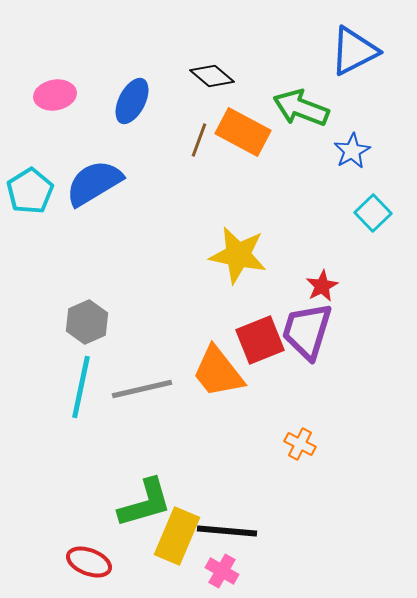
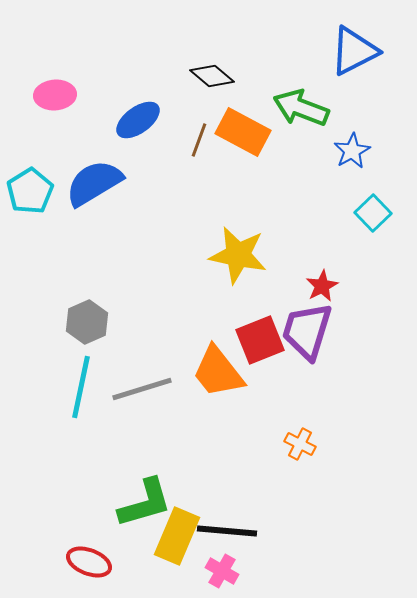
pink ellipse: rotated 6 degrees clockwise
blue ellipse: moved 6 px right, 19 px down; rotated 27 degrees clockwise
gray line: rotated 4 degrees counterclockwise
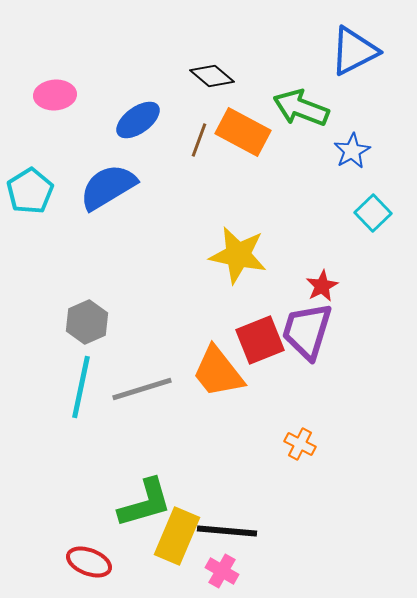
blue semicircle: moved 14 px right, 4 px down
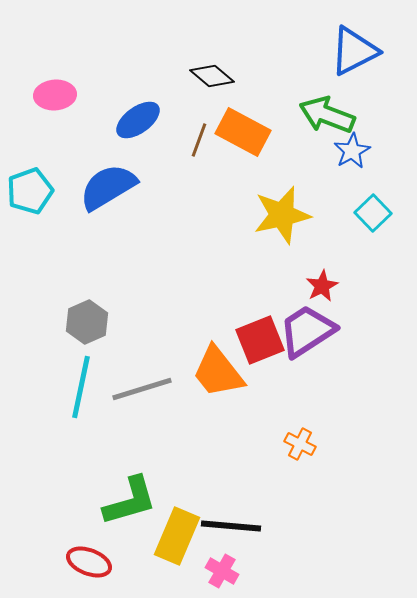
green arrow: moved 26 px right, 7 px down
cyan pentagon: rotated 12 degrees clockwise
yellow star: moved 44 px right, 40 px up; rotated 24 degrees counterclockwise
purple trapezoid: rotated 40 degrees clockwise
green L-shape: moved 15 px left, 2 px up
black line: moved 4 px right, 5 px up
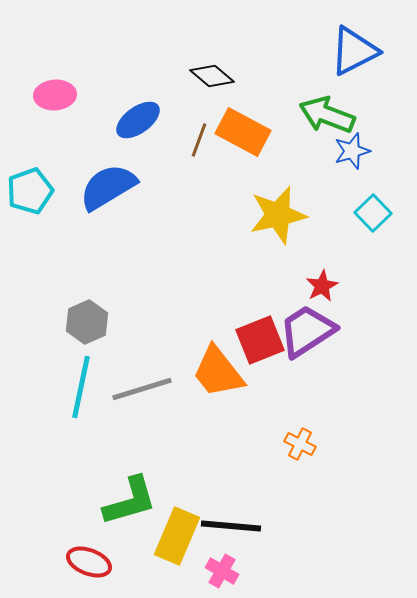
blue star: rotated 12 degrees clockwise
yellow star: moved 4 px left
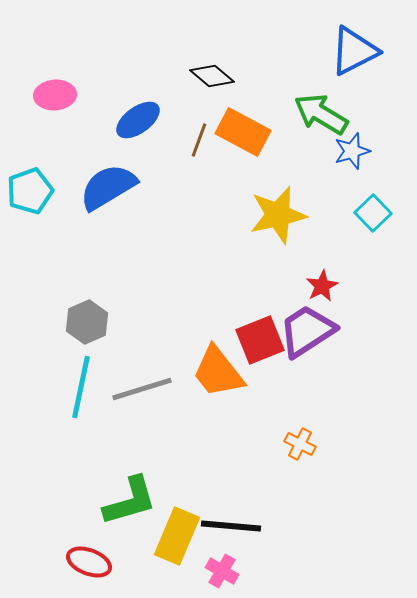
green arrow: moved 6 px left, 1 px up; rotated 10 degrees clockwise
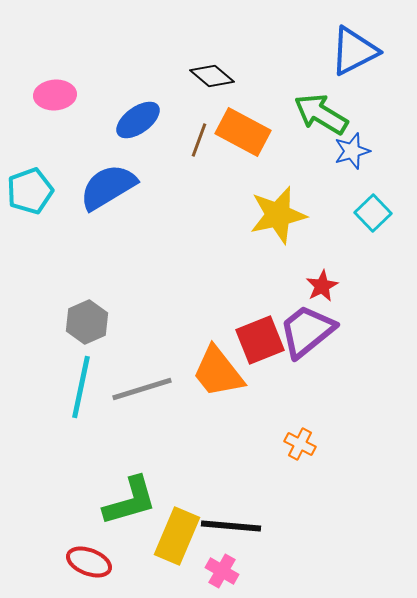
purple trapezoid: rotated 6 degrees counterclockwise
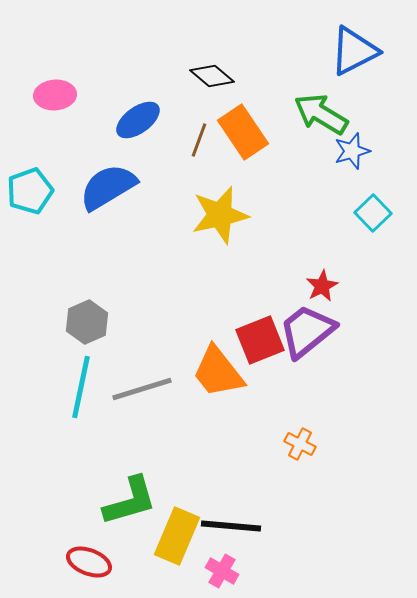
orange rectangle: rotated 28 degrees clockwise
yellow star: moved 58 px left
